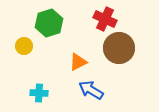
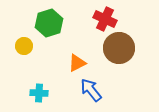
orange triangle: moved 1 px left, 1 px down
blue arrow: rotated 20 degrees clockwise
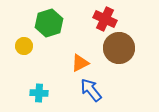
orange triangle: moved 3 px right
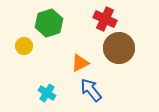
cyan cross: moved 8 px right; rotated 30 degrees clockwise
